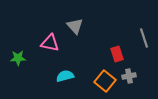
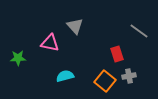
gray line: moved 5 px left, 7 px up; rotated 36 degrees counterclockwise
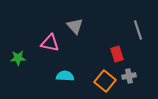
gray line: moved 1 px left, 1 px up; rotated 36 degrees clockwise
cyan semicircle: rotated 18 degrees clockwise
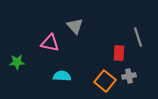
gray line: moved 7 px down
red rectangle: moved 2 px right, 1 px up; rotated 21 degrees clockwise
green star: moved 1 px left, 4 px down
cyan semicircle: moved 3 px left
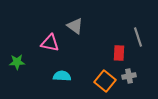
gray triangle: rotated 12 degrees counterclockwise
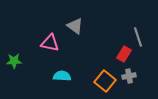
red rectangle: moved 5 px right, 1 px down; rotated 28 degrees clockwise
green star: moved 3 px left, 1 px up
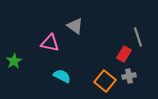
green star: rotated 28 degrees counterclockwise
cyan semicircle: rotated 24 degrees clockwise
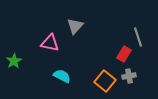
gray triangle: rotated 36 degrees clockwise
